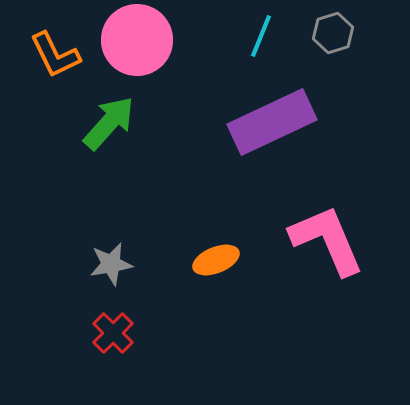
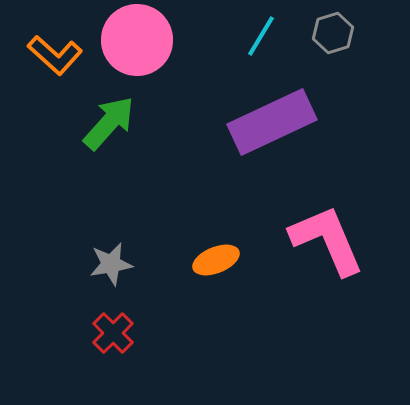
cyan line: rotated 9 degrees clockwise
orange L-shape: rotated 22 degrees counterclockwise
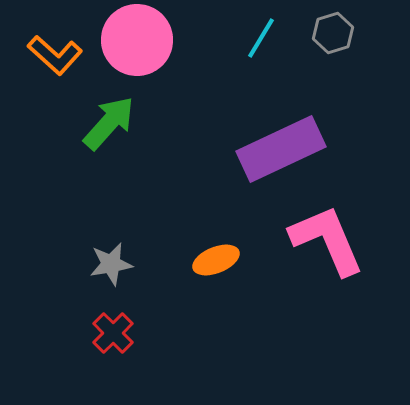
cyan line: moved 2 px down
purple rectangle: moved 9 px right, 27 px down
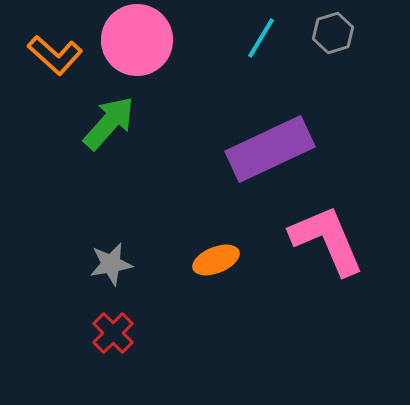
purple rectangle: moved 11 px left
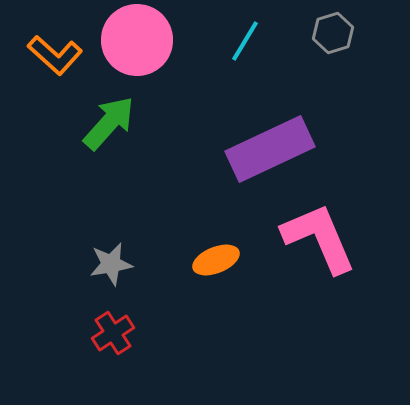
cyan line: moved 16 px left, 3 px down
pink L-shape: moved 8 px left, 2 px up
red cross: rotated 12 degrees clockwise
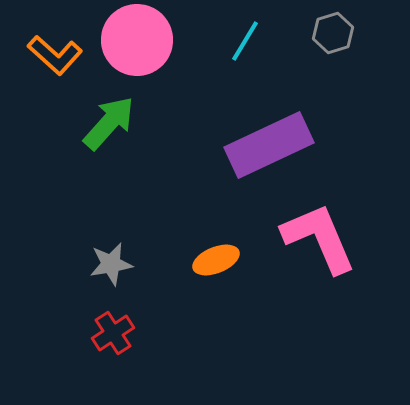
purple rectangle: moved 1 px left, 4 px up
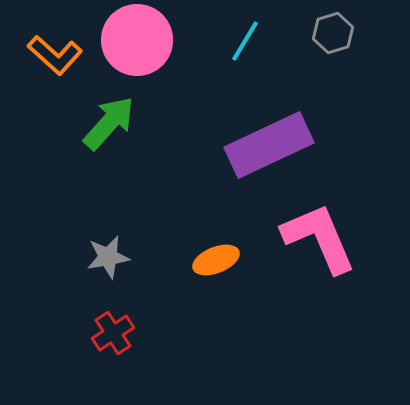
gray star: moved 3 px left, 7 px up
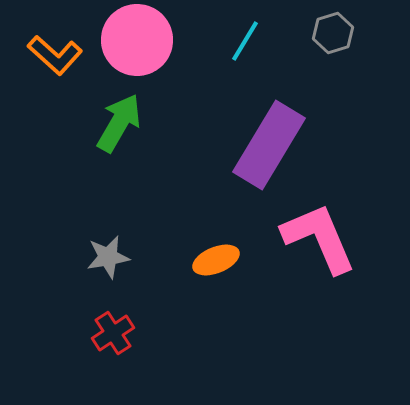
green arrow: moved 10 px right; rotated 12 degrees counterclockwise
purple rectangle: rotated 34 degrees counterclockwise
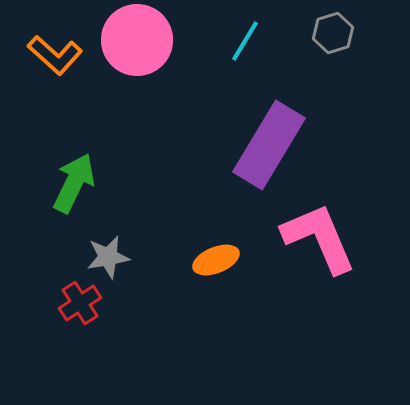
green arrow: moved 45 px left, 60 px down; rotated 4 degrees counterclockwise
red cross: moved 33 px left, 30 px up
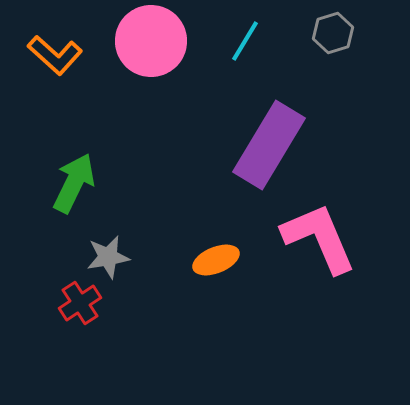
pink circle: moved 14 px right, 1 px down
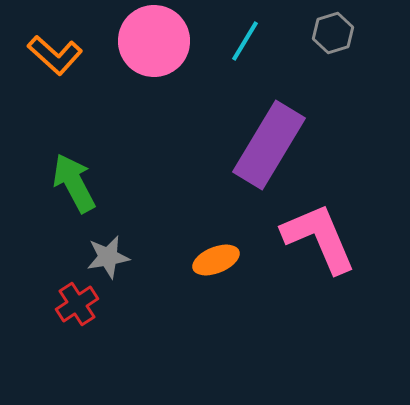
pink circle: moved 3 px right
green arrow: rotated 54 degrees counterclockwise
red cross: moved 3 px left, 1 px down
